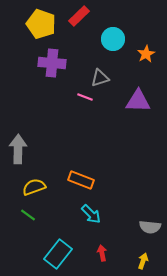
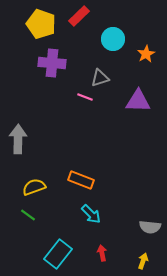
gray arrow: moved 10 px up
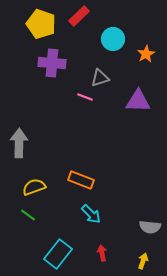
gray arrow: moved 1 px right, 4 px down
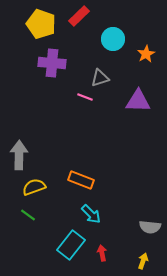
gray arrow: moved 12 px down
cyan rectangle: moved 13 px right, 9 px up
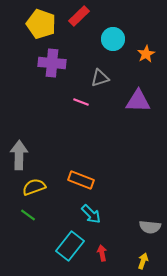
pink line: moved 4 px left, 5 px down
cyan rectangle: moved 1 px left, 1 px down
